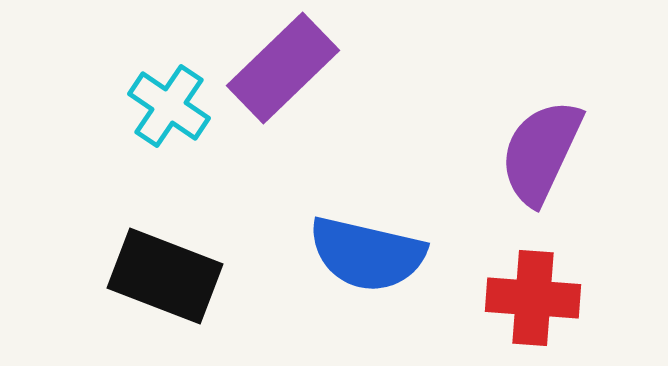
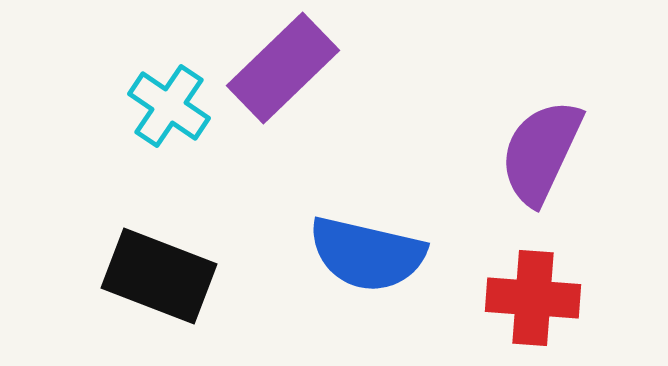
black rectangle: moved 6 px left
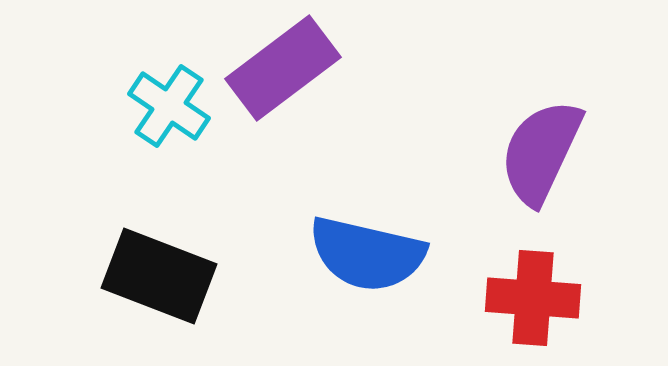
purple rectangle: rotated 7 degrees clockwise
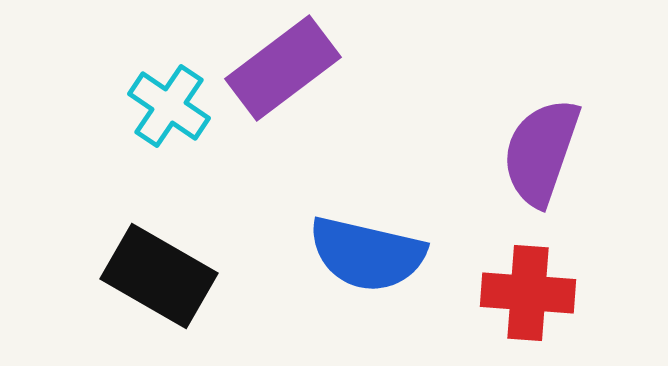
purple semicircle: rotated 6 degrees counterclockwise
black rectangle: rotated 9 degrees clockwise
red cross: moved 5 px left, 5 px up
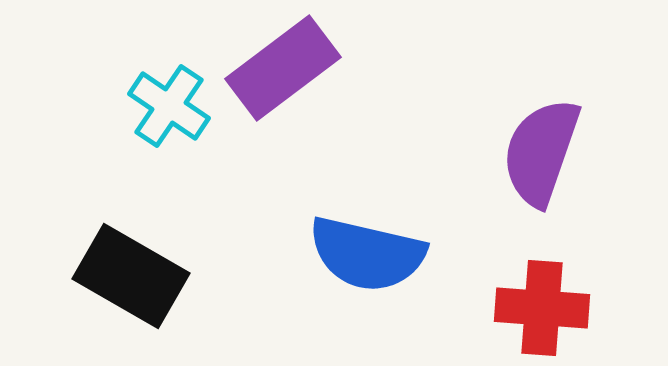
black rectangle: moved 28 px left
red cross: moved 14 px right, 15 px down
